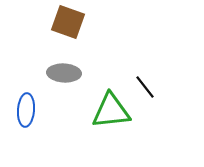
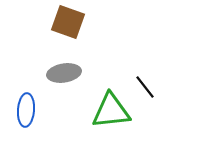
gray ellipse: rotated 12 degrees counterclockwise
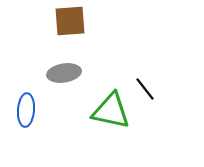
brown square: moved 2 px right, 1 px up; rotated 24 degrees counterclockwise
black line: moved 2 px down
green triangle: rotated 18 degrees clockwise
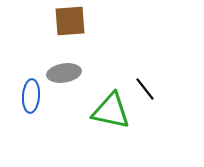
blue ellipse: moved 5 px right, 14 px up
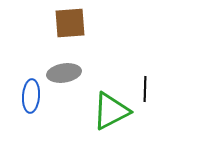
brown square: moved 2 px down
black line: rotated 40 degrees clockwise
green triangle: rotated 39 degrees counterclockwise
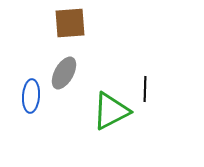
gray ellipse: rotated 52 degrees counterclockwise
